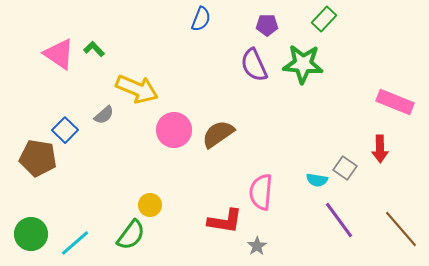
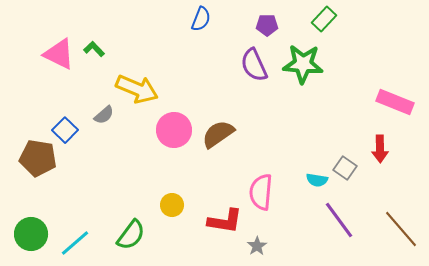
pink triangle: rotated 8 degrees counterclockwise
yellow circle: moved 22 px right
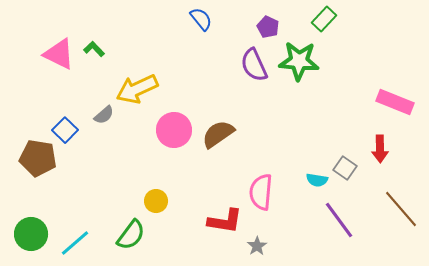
blue semicircle: rotated 60 degrees counterclockwise
purple pentagon: moved 1 px right, 2 px down; rotated 25 degrees clockwise
green star: moved 4 px left, 3 px up
yellow arrow: rotated 132 degrees clockwise
yellow circle: moved 16 px left, 4 px up
brown line: moved 20 px up
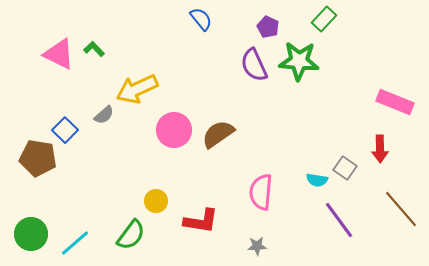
red L-shape: moved 24 px left
gray star: rotated 30 degrees clockwise
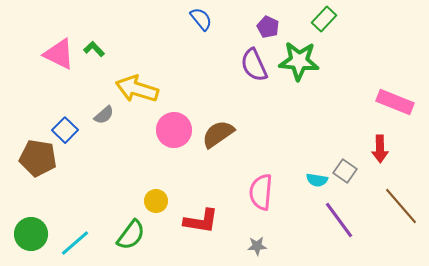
yellow arrow: rotated 42 degrees clockwise
gray square: moved 3 px down
brown line: moved 3 px up
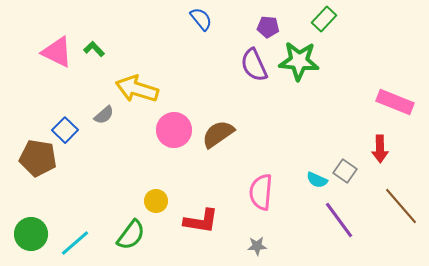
purple pentagon: rotated 20 degrees counterclockwise
pink triangle: moved 2 px left, 2 px up
cyan semicircle: rotated 15 degrees clockwise
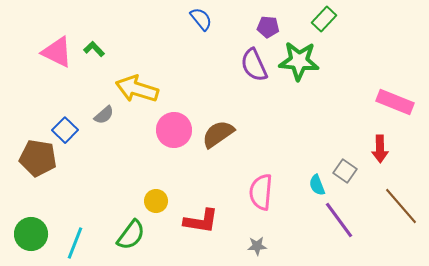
cyan semicircle: moved 5 px down; rotated 45 degrees clockwise
cyan line: rotated 28 degrees counterclockwise
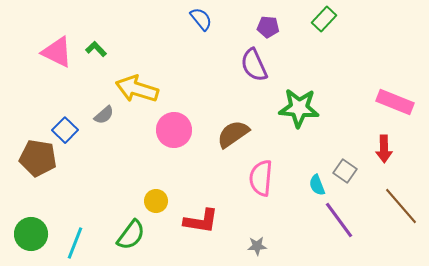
green L-shape: moved 2 px right
green star: moved 47 px down
brown semicircle: moved 15 px right
red arrow: moved 4 px right
pink semicircle: moved 14 px up
